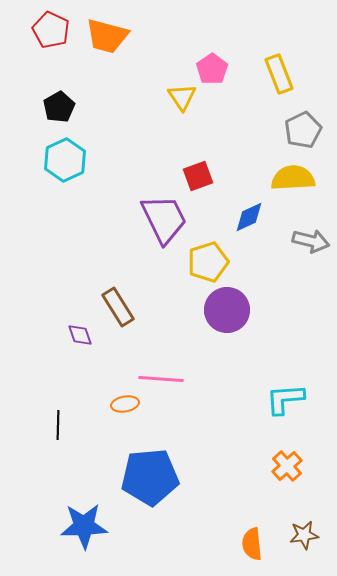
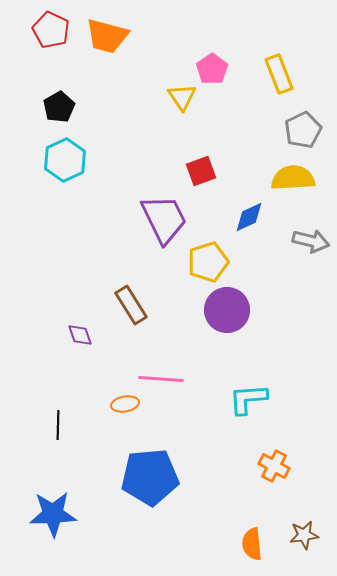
red square: moved 3 px right, 5 px up
brown rectangle: moved 13 px right, 2 px up
cyan L-shape: moved 37 px left
orange cross: moved 13 px left; rotated 20 degrees counterclockwise
blue star: moved 31 px left, 12 px up
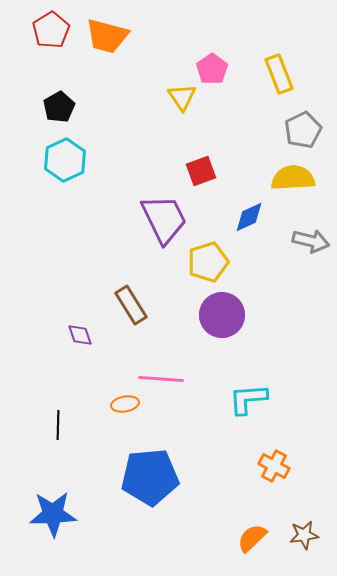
red pentagon: rotated 15 degrees clockwise
purple circle: moved 5 px left, 5 px down
orange semicircle: moved 6 px up; rotated 52 degrees clockwise
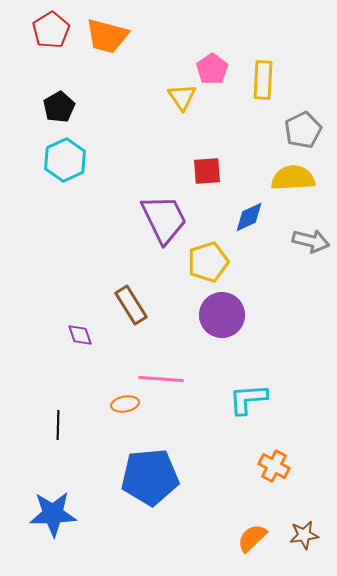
yellow rectangle: moved 16 px left, 6 px down; rotated 24 degrees clockwise
red square: moved 6 px right; rotated 16 degrees clockwise
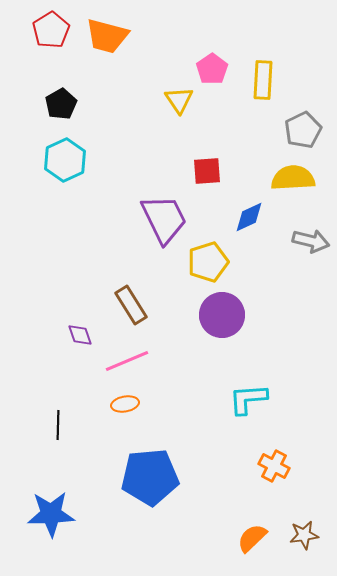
yellow triangle: moved 3 px left, 3 px down
black pentagon: moved 2 px right, 3 px up
pink line: moved 34 px left, 18 px up; rotated 27 degrees counterclockwise
blue star: moved 2 px left
